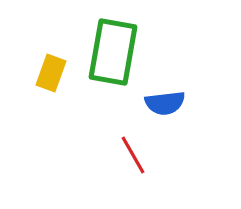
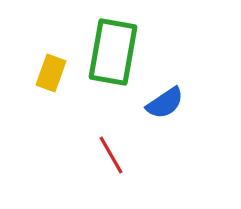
blue semicircle: rotated 27 degrees counterclockwise
red line: moved 22 px left
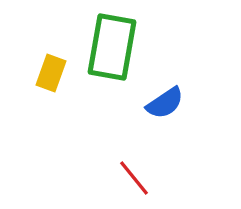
green rectangle: moved 1 px left, 5 px up
red line: moved 23 px right, 23 px down; rotated 9 degrees counterclockwise
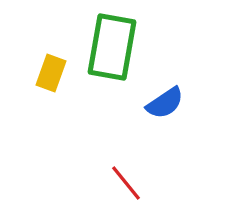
red line: moved 8 px left, 5 px down
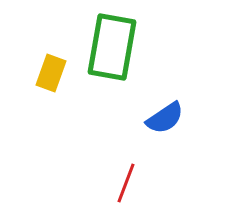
blue semicircle: moved 15 px down
red line: rotated 60 degrees clockwise
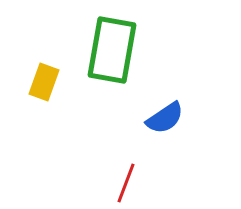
green rectangle: moved 3 px down
yellow rectangle: moved 7 px left, 9 px down
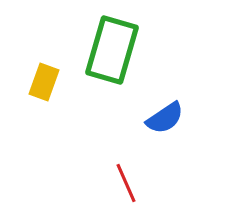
green rectangle: rotated 6 degrees clockwise
red line: rotated 45 degrees counterclockwise
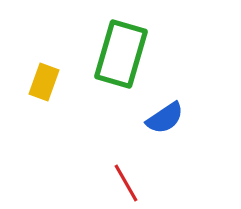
green rectangle: moved 9 px right, 4 px down
red line: rotated 6 degrees counterclockwise
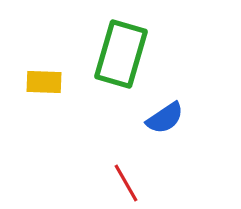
yellow rectangle: rotated 72 degrees clockwise
